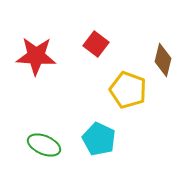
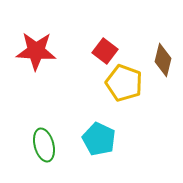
red square: moved 9 px right, 7 px down
red star: moved 5 px up
yellow pentagon: moved 4 px left, 7 px up
green ellipse: rotated 52 degrees clockwise
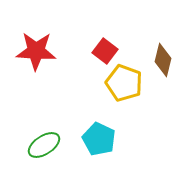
green ellipse: rotated 72 degrees clockwise
